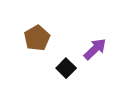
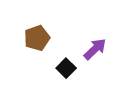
brown pentagon: rotated 10 degrees clockwise
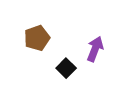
purple arrow: rotated 25 degrees counterclockwise
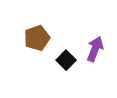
black square: moved 8 px up
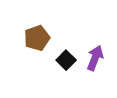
purple arrow: moved 9 px down
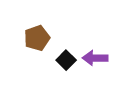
purple arrow: rotated 110 degrees counterclockwise
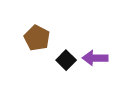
brown pentagon: rotated 25 degrees counterclockwise
